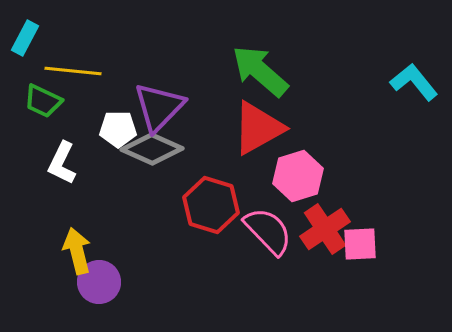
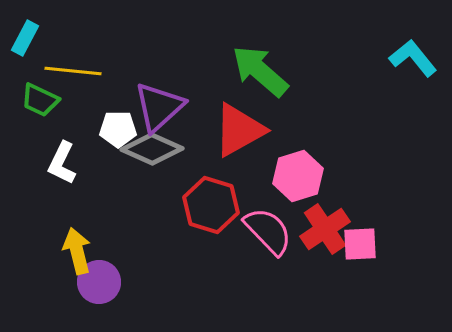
cyan L-shape: moved 1 px left, 24 px up
green trapezoid: moved 3 px left, 1 px up
purple triangle: rotated 4 degrees clockwise
red triangle: moved 19 px left, 2 px down
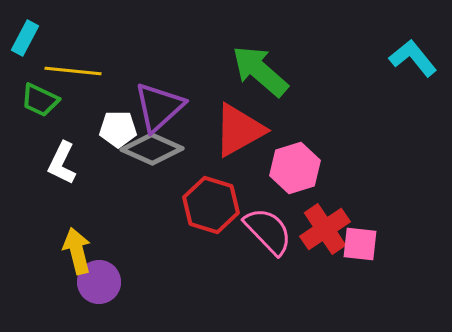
pink hexagon: moved 3 px left, 8 px up
pink square: rotated 9 degrees clockwise
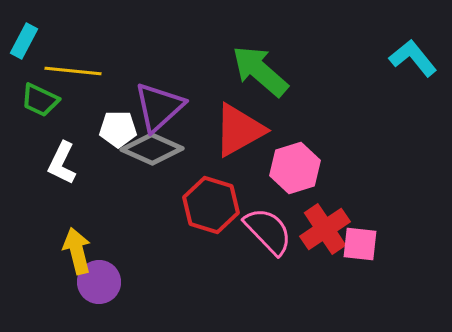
cyan rectangle: moved 1 px left, 3 px down
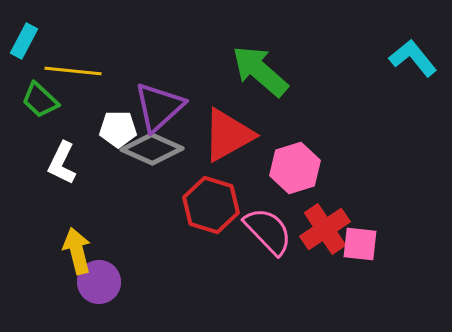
green trapezoid: rotated 18 degrees clockwise
red triangle: moved 11 px left, 5 px down
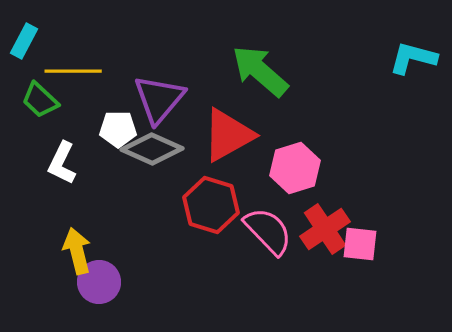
cyan L-shape: rotated 36 degrees counterclockwise
yellow line: rotated 6 degrees counterclockwise
purple triangle: moved 8 px up; rotated 8 degrees counterclockwise
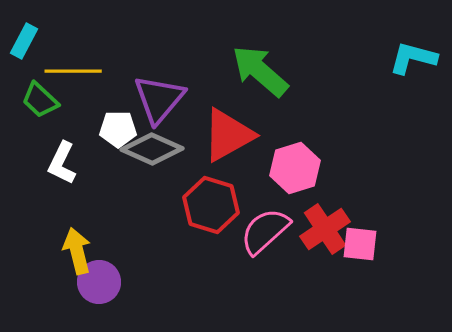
pink semicircle: moved 3 px left; rotated 88 degrees counterclockwise
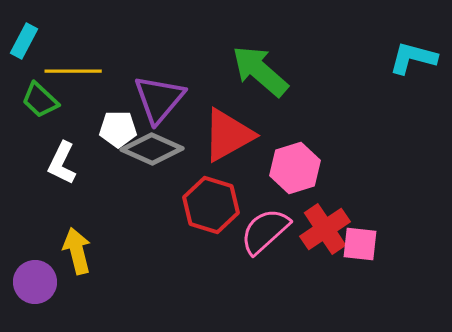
purple circle: moved 64 px left
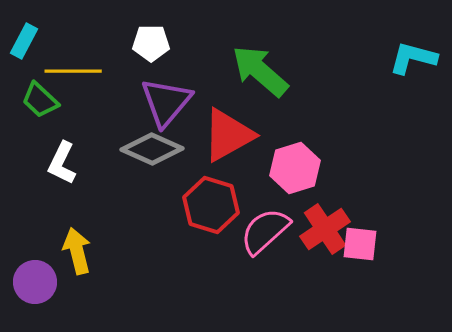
purple triangle: moved 7 px right, 3 px down
white pentagon: moved 33 px right, 86 px up
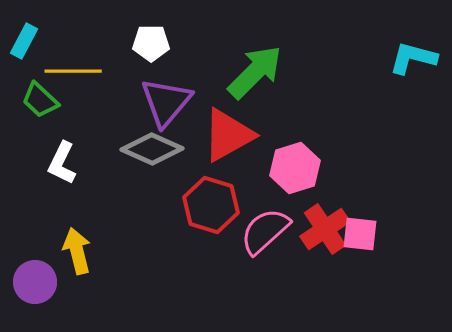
green arrow: moved 5 px left, 1 px down; rotated 94 degrees clockwise
pink square: moved 10 px up
